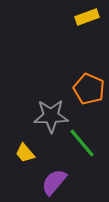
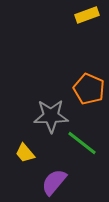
yellow rectangle: moved 2 px up
green line: rotated 12 degrees counterclockwise
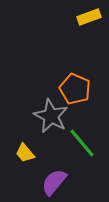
yellow rectangle: moved 2 px right, 2 px down
orange pentagon: moved 14 px left
gray star: rotated 28 degrees clockwise
green line: rotated 12 degrees clockwise
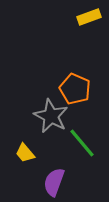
purple semicircle: rotated 20 degrees counterclockwise
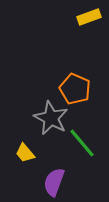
gray star: moved 2 px down
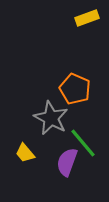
yellow rectangle: moved 2 px left, 1 px down
green line: moved 1 px right
purple semicircle: moved 13 px right, 20 px up
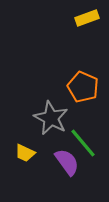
orange pentagon: moved 8 px right, 2 px up
yellow trapezoid: rotated 25 degrees counterclockwise
purple semicircle: rotated 124 degrees clockwise
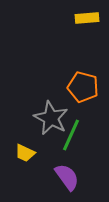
yellow rectangle: rotated 15 degrees clockwise
orange pentagon: rotated 8 degrees counterclockwise
green line: moved 12 px left, 8 px up; rotated 64 degrees clockwise
purple semicircle: moved 15 px down
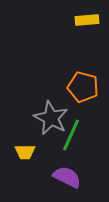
yellow rectangle: moved 2 px down
yellow trapezoid: moved 1 px up; rotated 25 degrees counterclockwise
purple semicircle: rotated 28 degrees counterclockwise
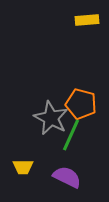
orange pentagon: moved 2 px left, 17 px down
yellow trapezoid: moved 2 px left, 15 px down
